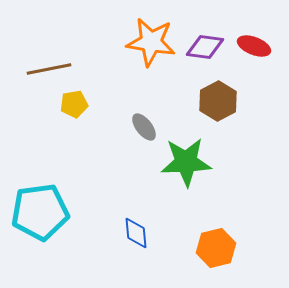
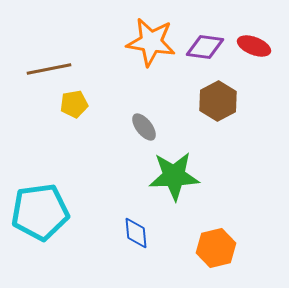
green star: moved 12 px left, 14 px down
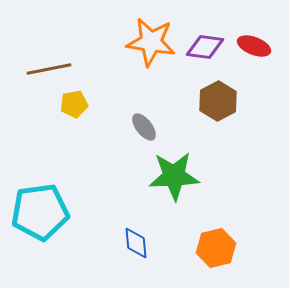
blue diamond: moved 10 px down
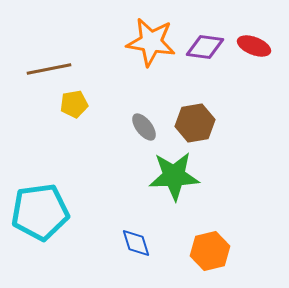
brown hexagon: moved 23 px left, 22 px down; rotated 18 degrees clockwise
blue diamond: rotated 12 degrees counterclockwise
orange hexagon: moved 6 px left, 3 px down
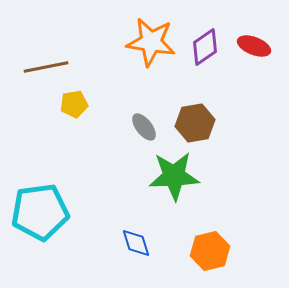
purple diamond: rotated 42 degrees counterclockwise
brown line: moved 3 px left, 2 px up
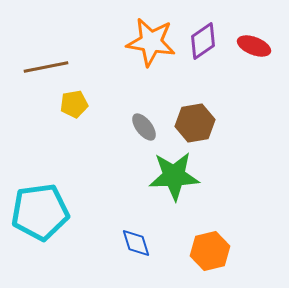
purple diamond: moved 2 px left, 6 px up
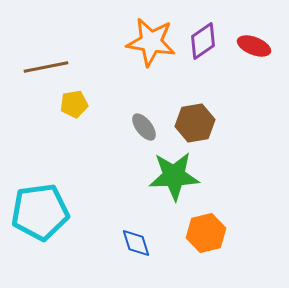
orange hexagon: moved 4 px left, 18 px up
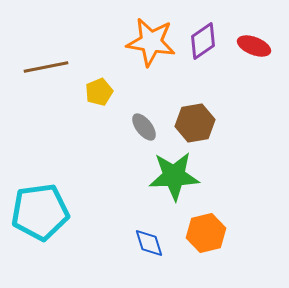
yellow pentagon: moved 25 px right, 12 px up; rotated 12 degrees counterclockwise
blue diamond: moved 13 px right
